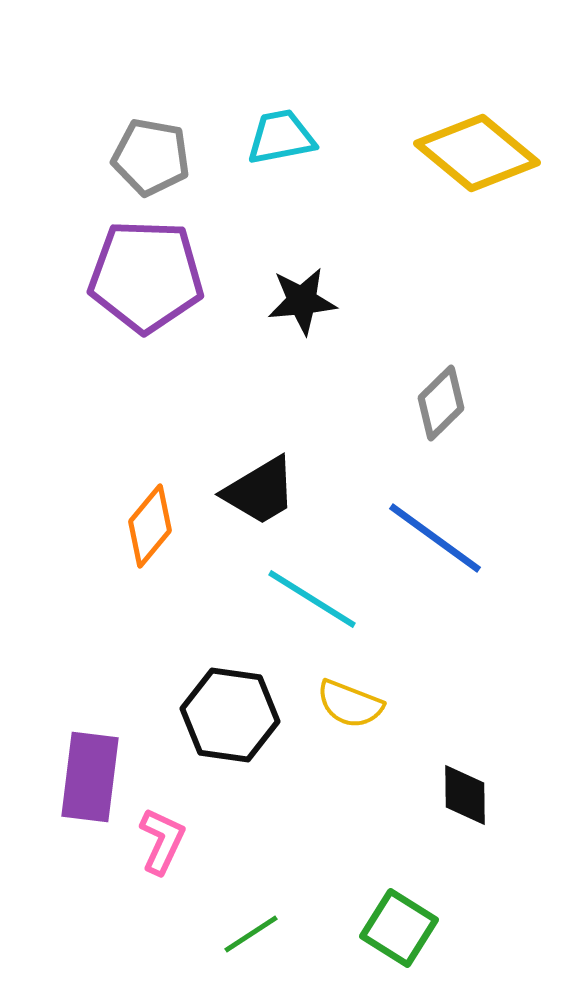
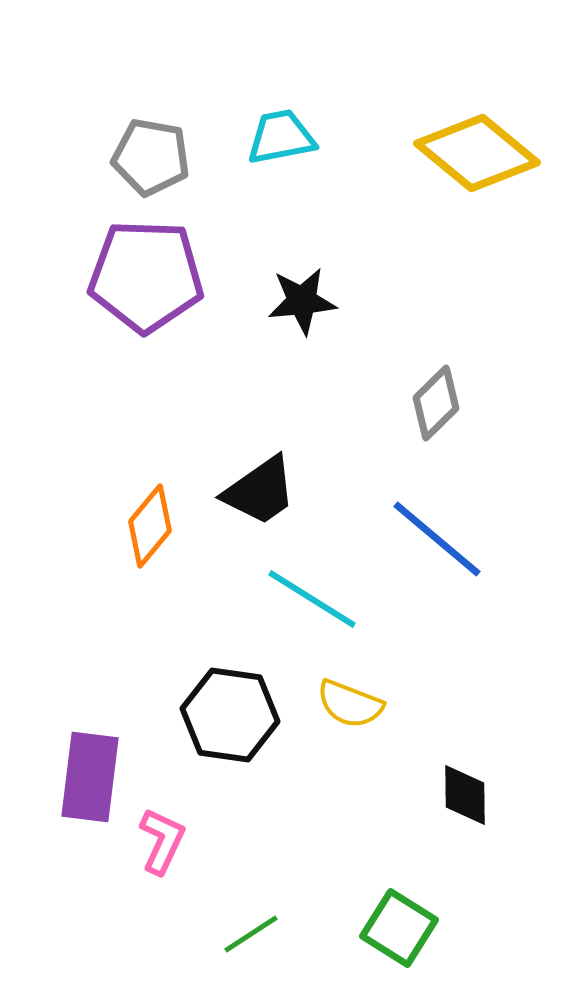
gray diamond: moved 5 px left
black trapezoid: rotated 4 degrees counterclockwise
blue line: moved 2 px right, 1 px down; rotated 4 degrees clockwise
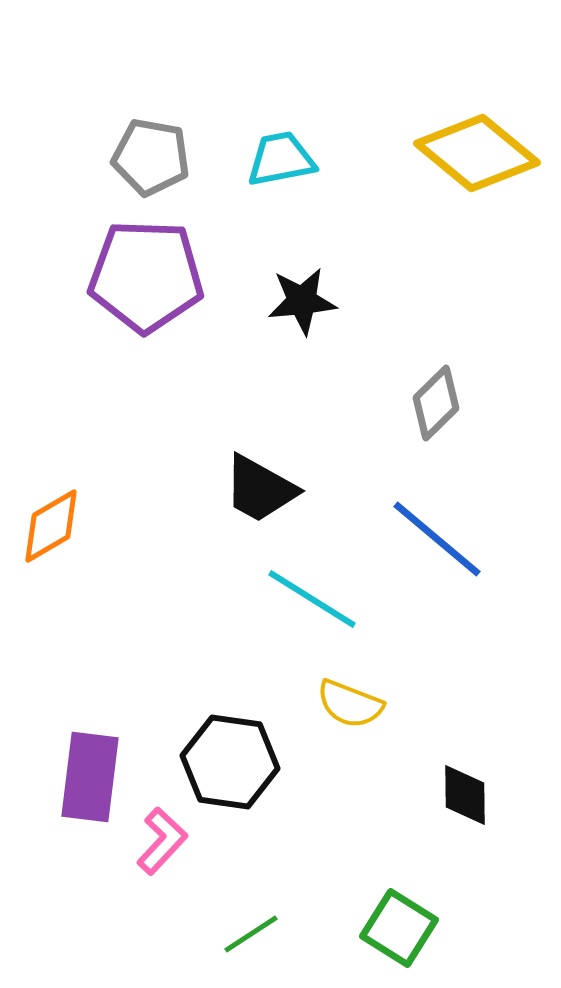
cyan trapezoid: moved 22 px down
black trapezoid: moved 2 px up; rotated 64 degrees clockwise
orange diamond: moved 99 px left; rotated 20 degrees clockwise
black hexagon: moved 47 px down
pink L-shape: rotated 18 degrees clockwise
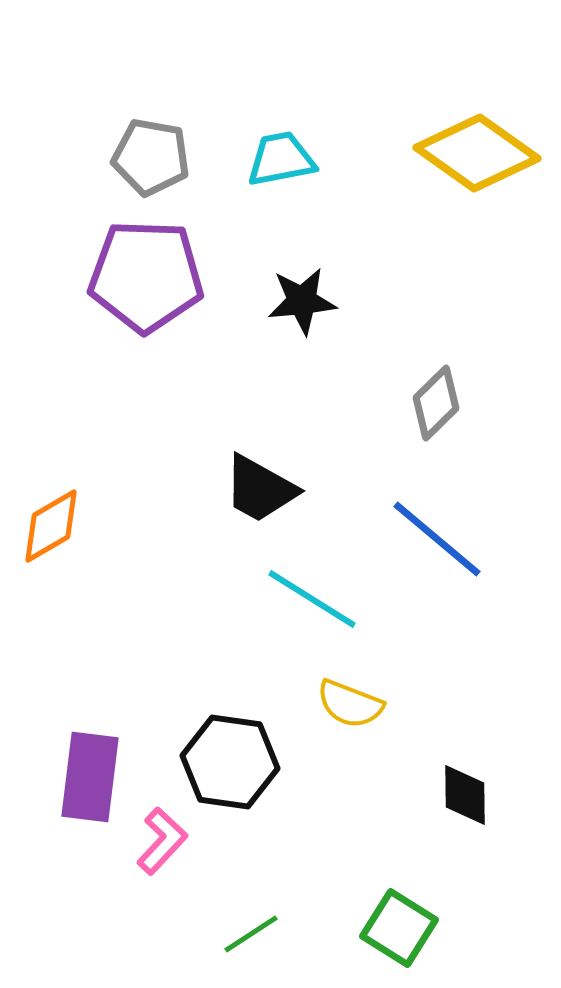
yellow diamond: rotated 4 degrees counterclockwise
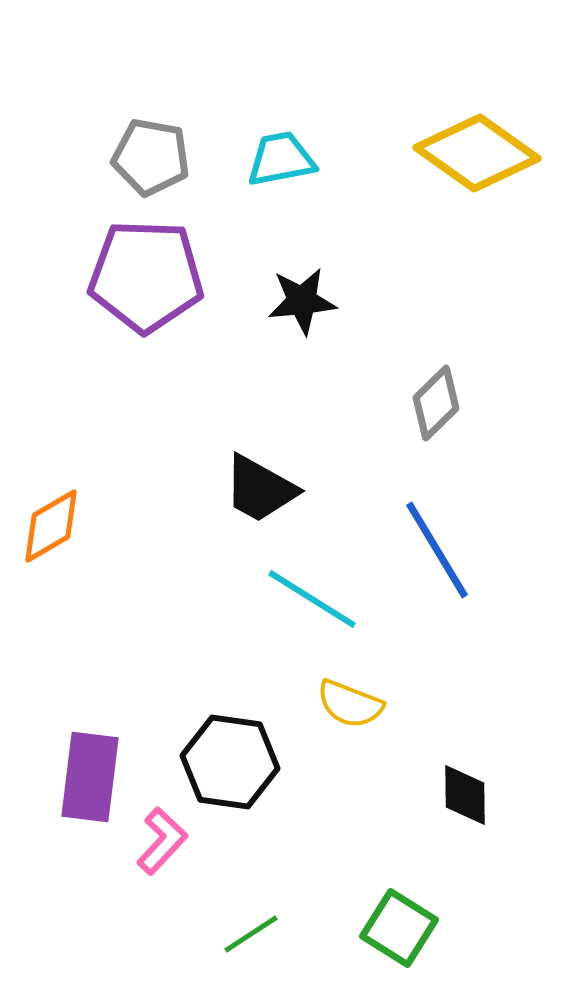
blue line: moved 11 px down; rotated 19 degrees clockwise
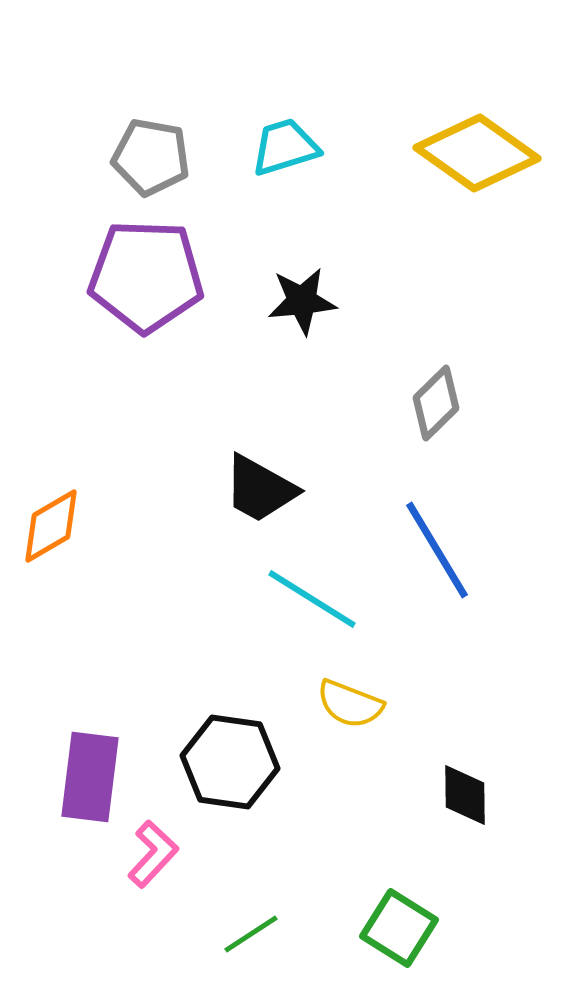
cyan trapezoid: moved 4 px right, 12 px up; rotated 6 degrees counterclockwise
pink L-shape: moved 9 px left, 13 px down
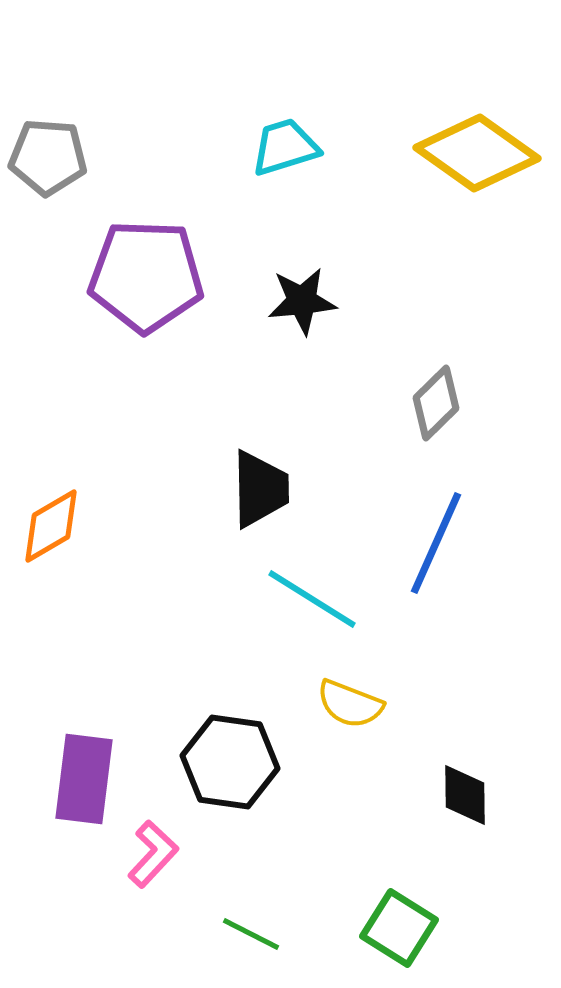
gray pentagon: moved 103 px left; rotated 6 degrees counterclockwise
black trapezoid: rotated 120 degrees counterclockwise
blue line: moved 1 px left, 7 px up; rotated 55 degrees clockwise
purple rectangle: moved 6 px left, 2 px down
green line: rotated 60 degrees clockwise
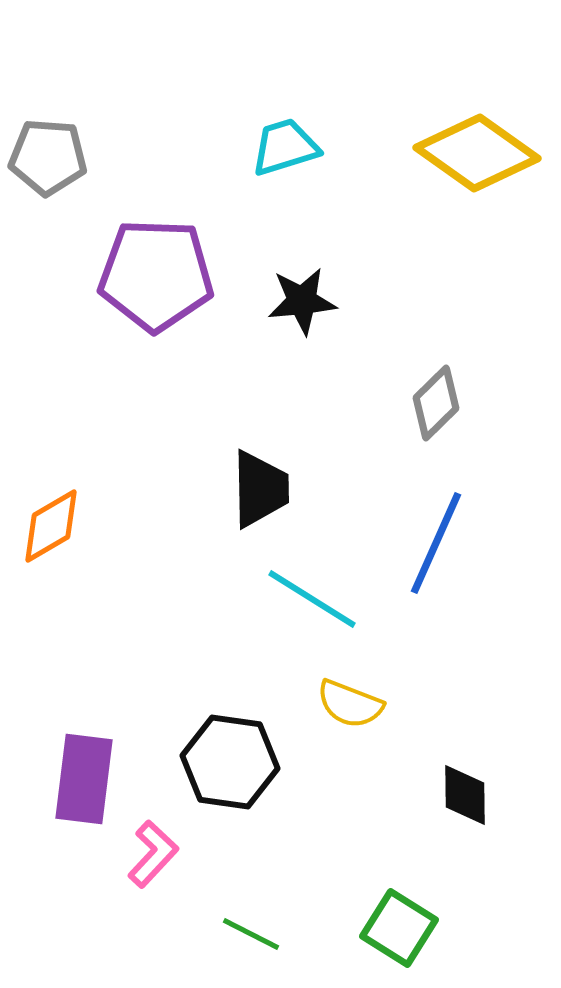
purple pentagon: moved 10 px right, 1 px up
